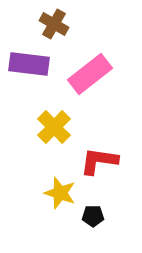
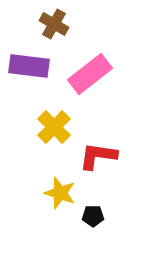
purple rectangle: moved 2 px down
red L-shape: moved 1 px left, 5 px up
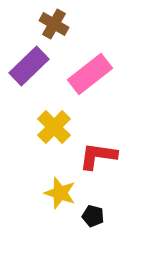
purple rectangle: rotated 51 degrees counterclockwise
black pentagon: rotated 15 degrees clockwise
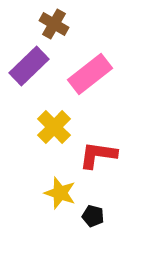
red L-shape: moved 1 px up
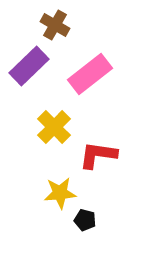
brown cross: moved 1 px right, 1 px down
yellow star: rotated 24 degrees counterclockwise
black pentagon: moved 8 px left, 4 px down
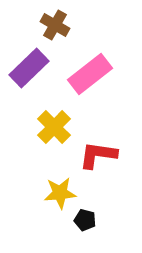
purple rectangle: moved 2 px down
